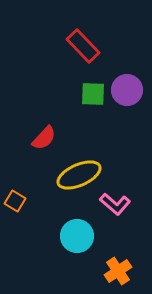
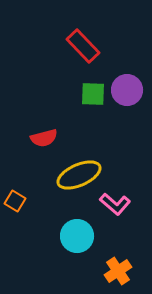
red semicircle: rotated 32 degrees clockwise
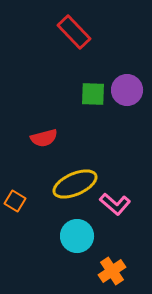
red rectangle: moved 9 px left, 14 px up
yellow ellipse: moved 4 px left, 9 px down
orange cross: moved 6 px left
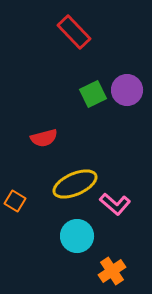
green square: rotated 28 degrees counterclockwise
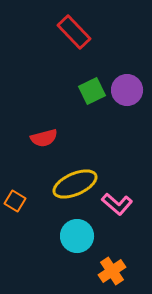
green square: moved 1 px left, 3 px up
pink L-shape: moved 2 px right
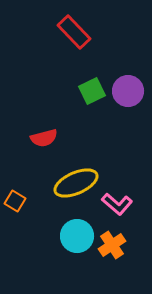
purple circle: moved 1 px right, 1 px down
yellow ellipse: moved 1 px right, 1 px up
orange cross: moved 26 px up
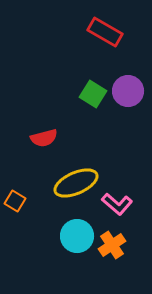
red rectangle: moved 31 px right; rotated 16 degrees counterclockwise
green square: moved 1 px right, 3 px down; rotated 32 degrees counterclockwise
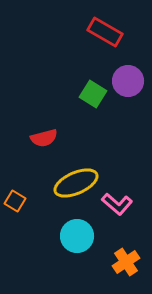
purple circle: moved 10 px up
orange cross: moved 14 px right, 17 px down
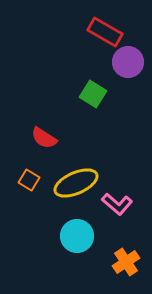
purple circle: moved 19 px up
red semicircle: rotated 48 degrees clockwise
orange square: moved 14 px right, 21 px up
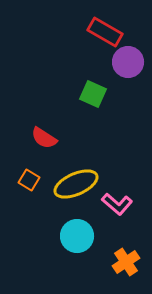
green square: rotated 8 degrees counterclockwise
yellow ellipse: moved 1 px down
